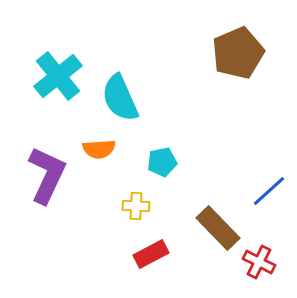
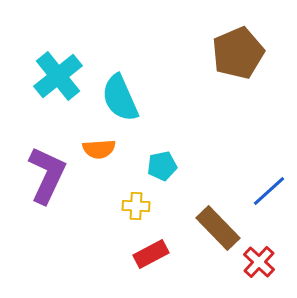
cyan pentagon: moved 4 px down
red cross: rotated 16 degrees clockwise
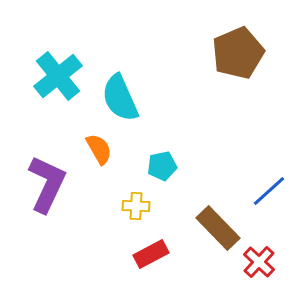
orange semicircle: rotated 116 degrees counterclockwise
purple L-shape: moved 9 px down
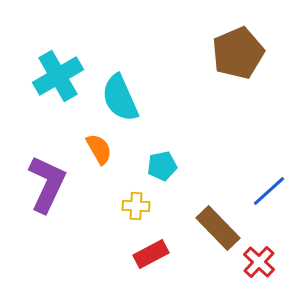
cyan cross: rotated 9 degrees clockwise
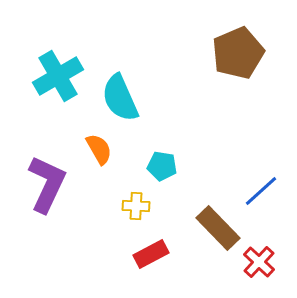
cyan pentagon: rotated 20 degrees clockwise
blue line: moved 8 px left
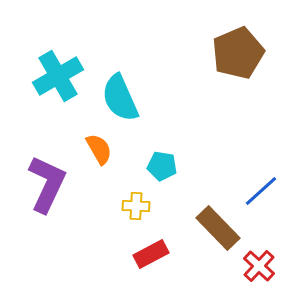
red cross: moved 4 px down
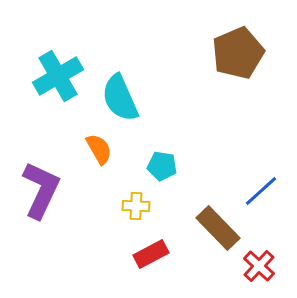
purple L-shape: moved 6 px left, 6 px down
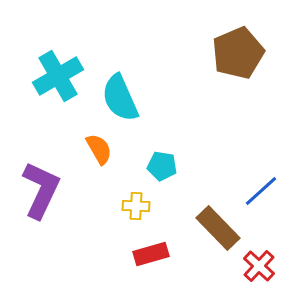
red rectangle: rotated 12 degrees clockwise
